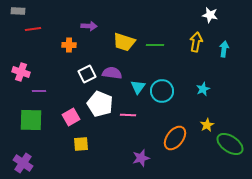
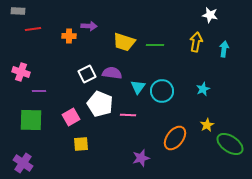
orange cross: moved 9 px up
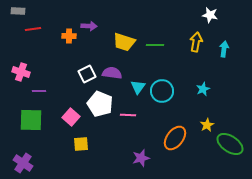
pink square: rotated 18 degrees counterclockwise
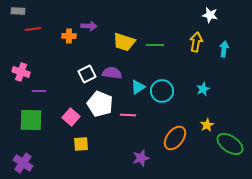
cyan triangle: rotated 21 degrees clockwise
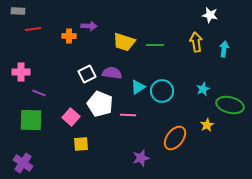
yellow arrow: rotated 18 degrees counterclockwise
pink cross: rotated 18 degrees counterclockwise
purple line: moved 2 px down; rotated 24 degrees clockwise
green ellipse: moved 39 px up; rotated 20 degrees counterclockwise
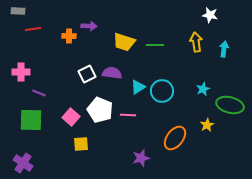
white pentagon: moved 6 px down
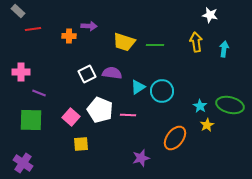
gray rectangle: rotated 40 degrees clockwise
cyan star: moved 3 px left, 17 px down; rotated 16 degrees counterclockwise
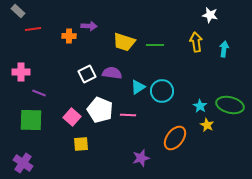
pink square: moved 1 px right
yellow star: rotated 16 degrees counterclockwise
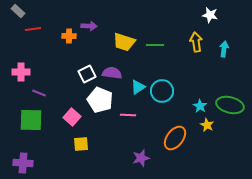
white pentagon: moved 10 px up
purple cross: rotated 30 degrees counterclockwise
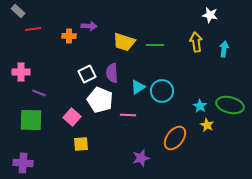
purple semicircle: rotated 102 degrees counterclockwise
